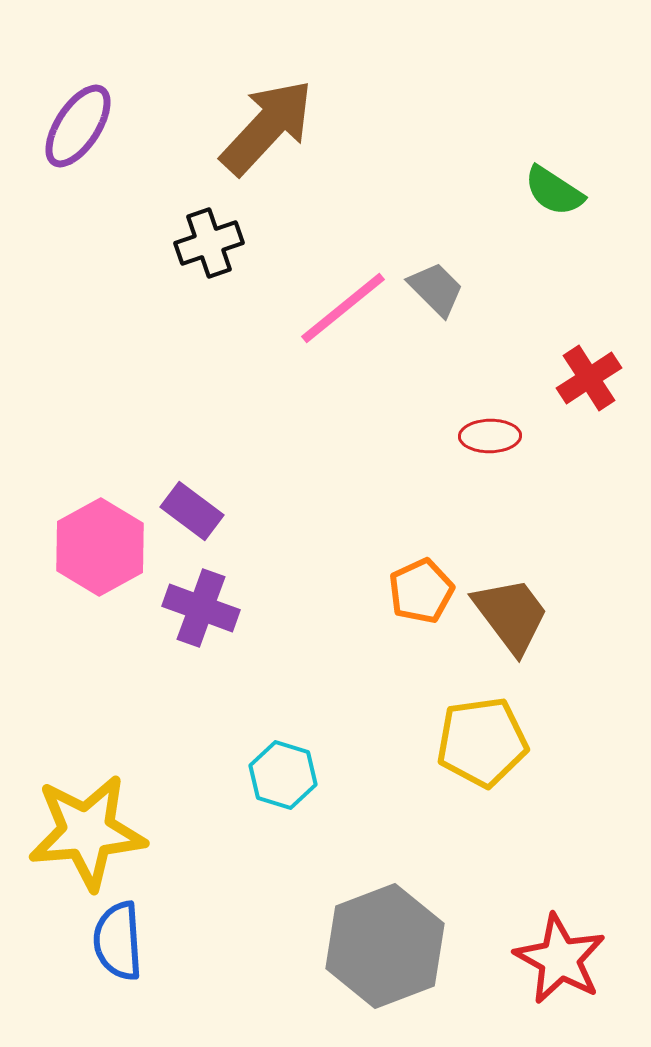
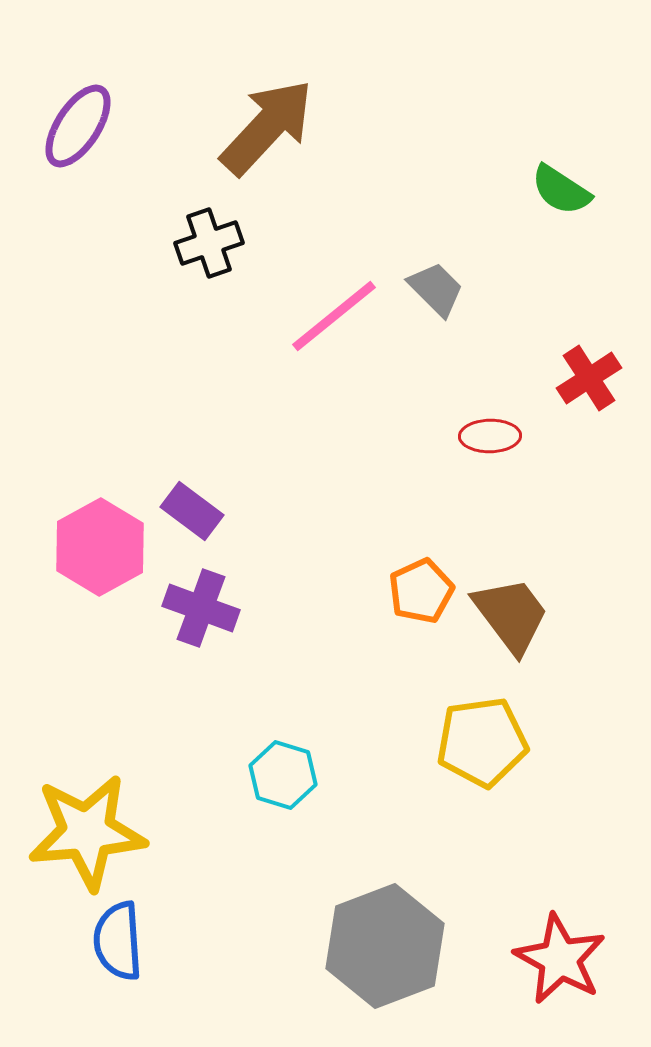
green semicircle: moved 7 px right, 1 px up
pink line: moved 9 px left, 8 px down
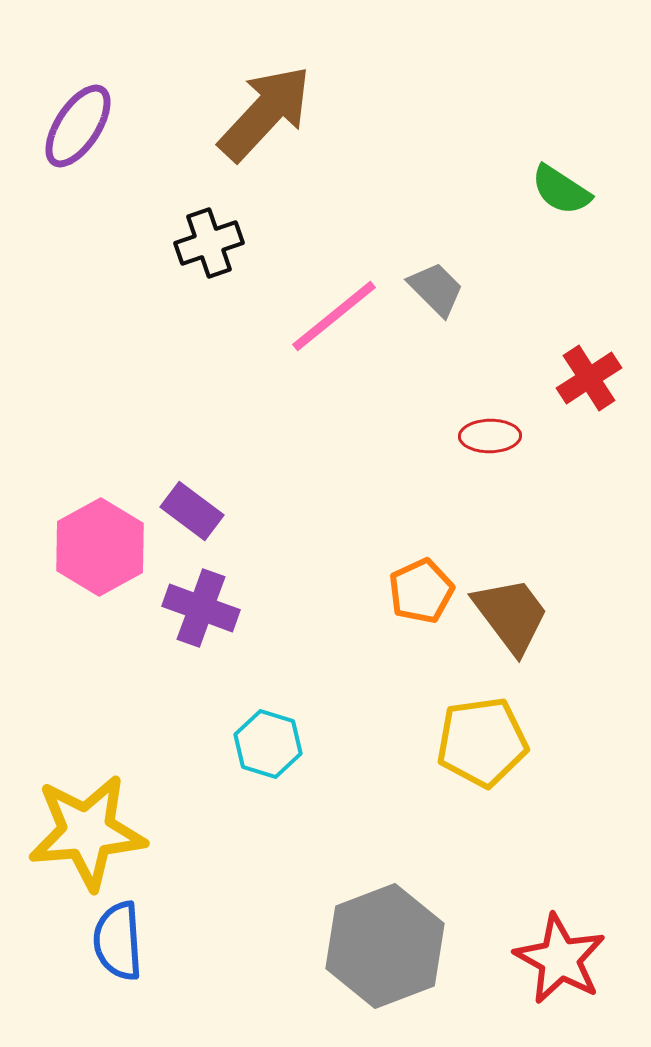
brown arrow: moved 2 px left, 14 px up
cyan hexagon: moved 15 px left, 31 px up
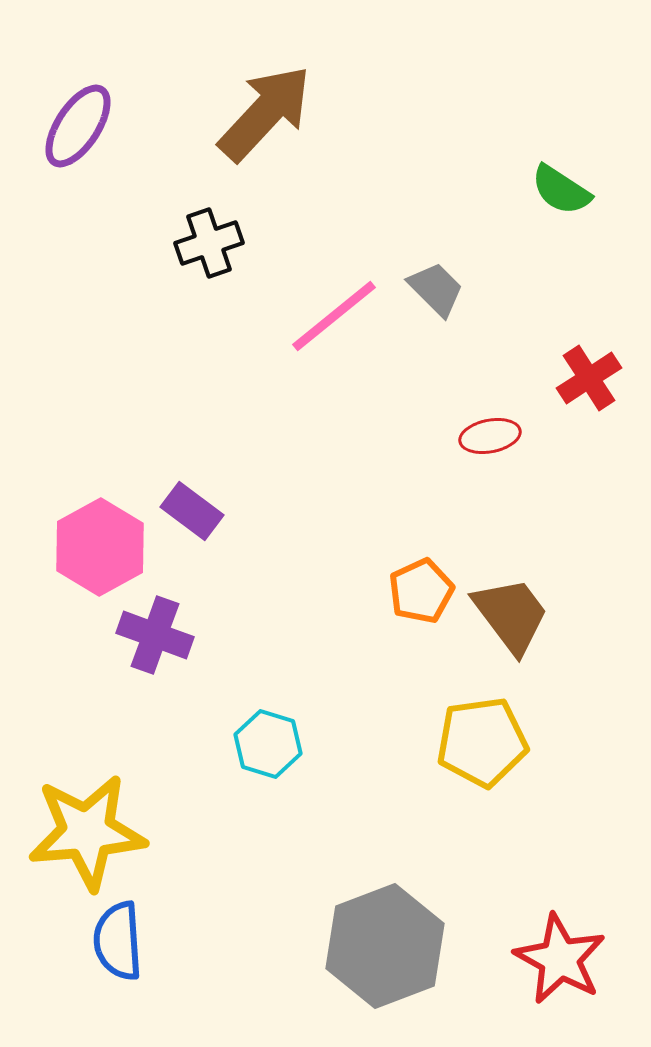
red ellipse: rotated 10 degrees counterclockwise
purple cross: moved 46 px left, 27 px down
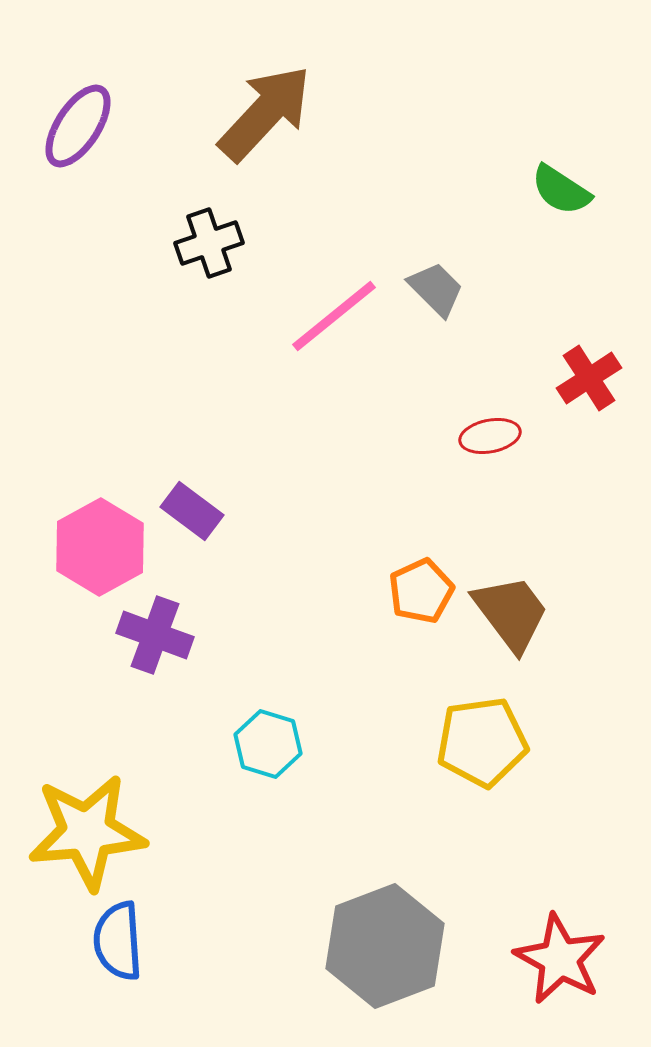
brown trapezoid: moved 2 px up
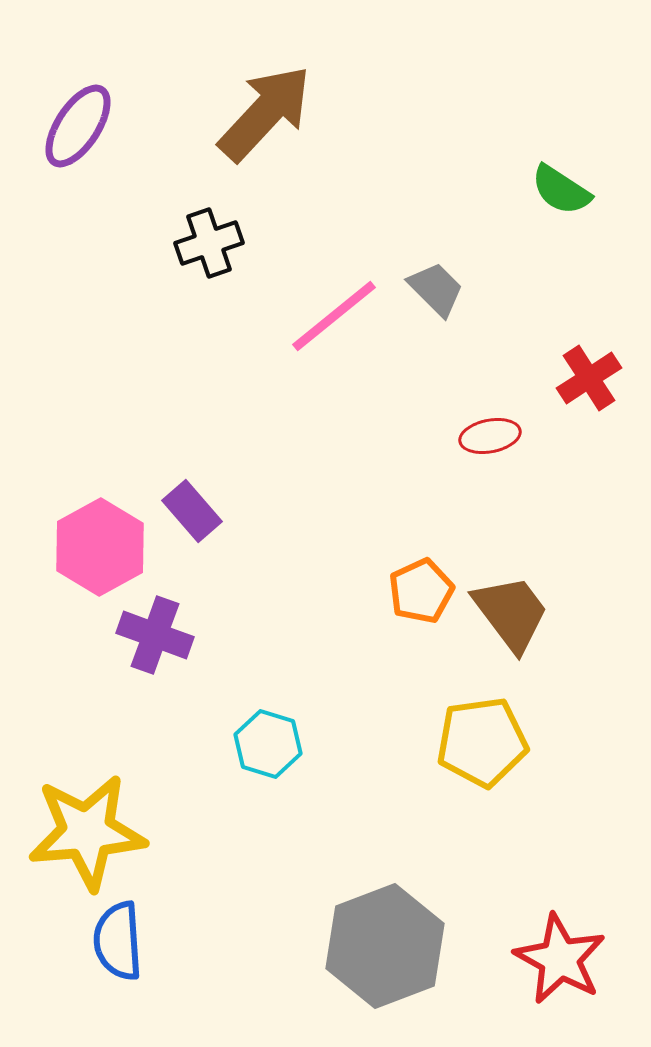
purple rectangle: rotated 12 degrees clockwise
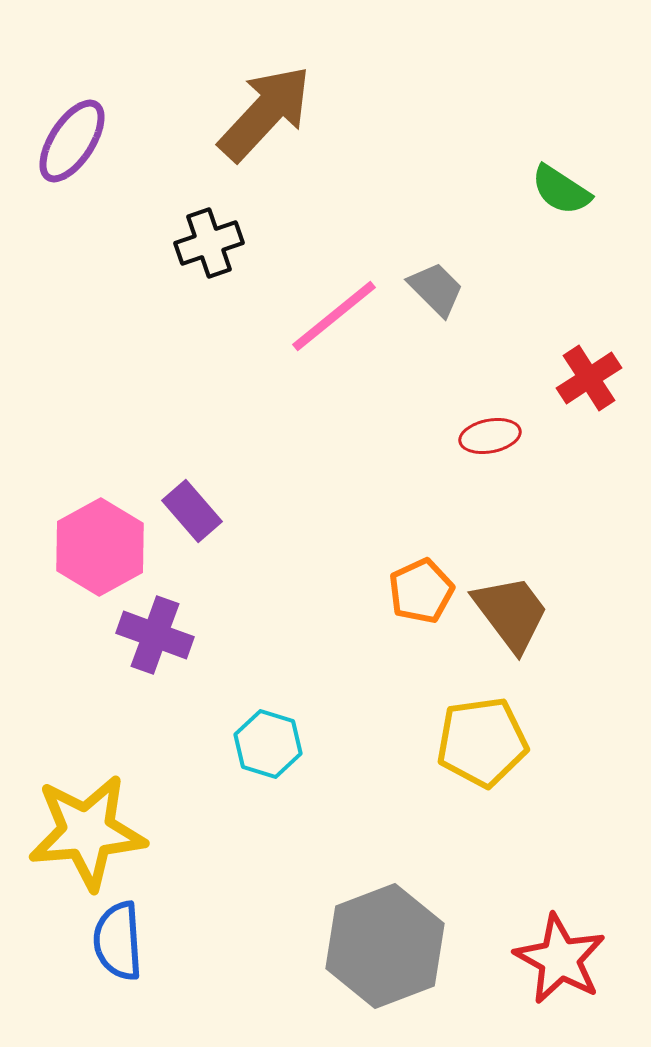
purple ellipse: moved 6 px left, 15 px down
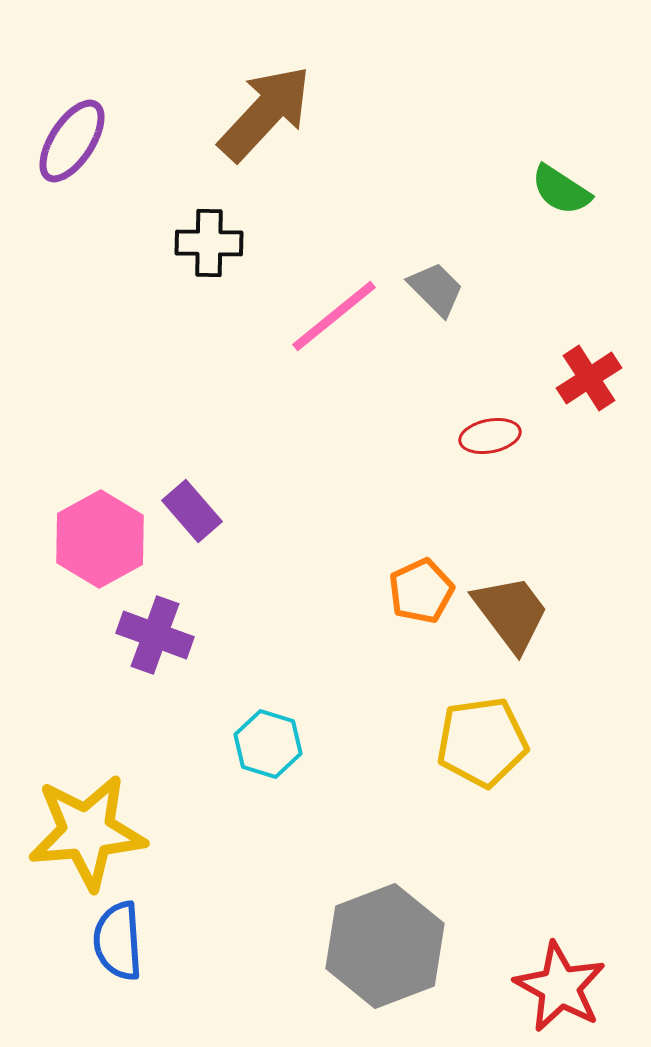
black cross: rotated 20 degrees clockwise
pink hexagon: moved 8 px up
red star: moved 28 px down
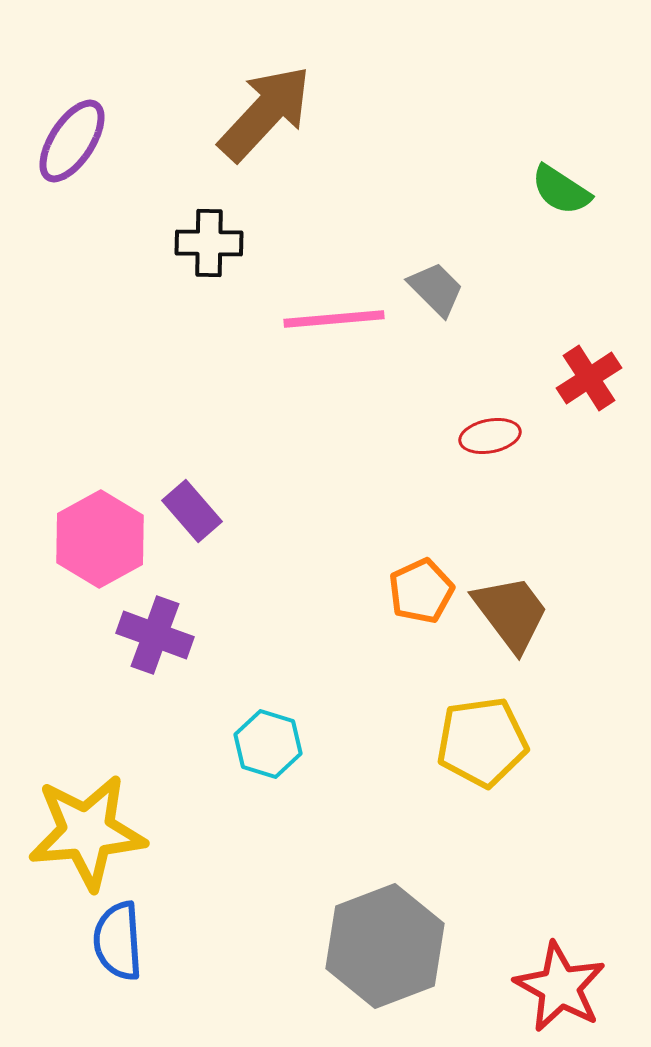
pink line: moved 3 px down; rotated 34 degrees clockwise
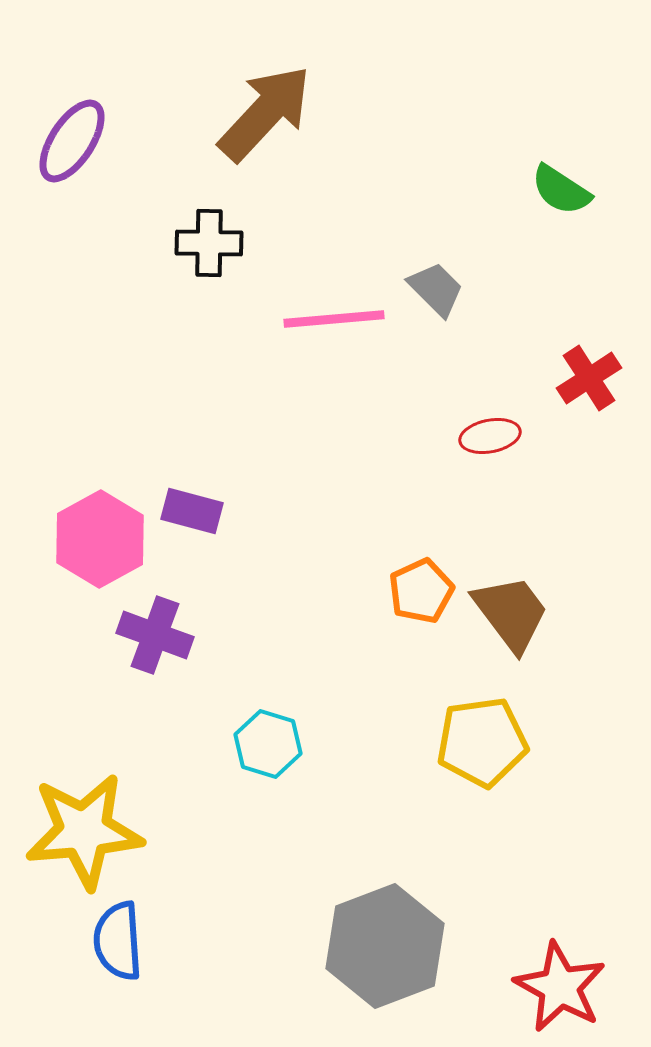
purple rectangle: rotated 34 degrees counterclockwise
yellow star: moved 3 px left, 1 px up
